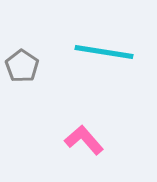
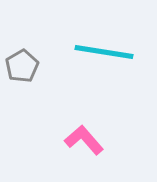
gray pentagon: rotated 8 degrees clockwise
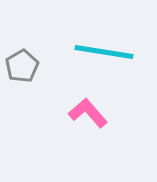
pink L-shape: moved 4 px right, 27 px up
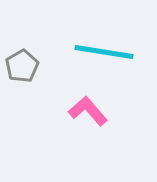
pink L-shape: moved 2 px up
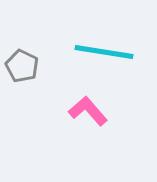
gray pentagon: rotated 16 degrees counterclockwise
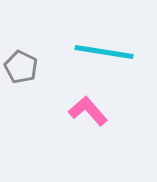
gray pentagon: moved 1 px left, 1 px down
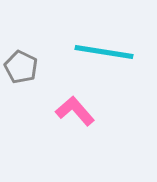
pink L-shape: moved 13 px left
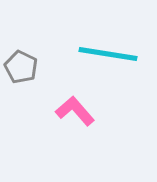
cyan line: moved 4 px right, 2 px down
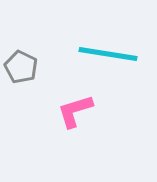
pink L-shape: rotated 66 degrees counterclockwise
